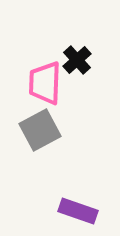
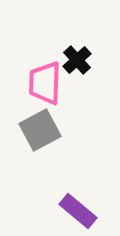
purple rectangle: rotated 21 degrees clockwise
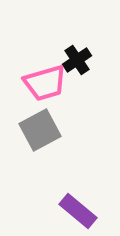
black cross: rotated 8 degrees clockwise
pink trapezoid: rotated 108 degrees counterclockwise
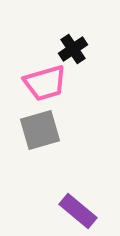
black cross: moved 4 px left, 11 px up
gray square: rotated 12 degrees clockwise
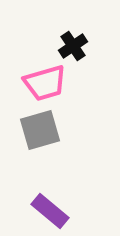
black cross: moved 3 px up
purple rectangle: moved 28 px left
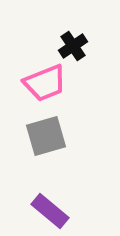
pink trapezoid: rotated 6 degrees counterclockwise
gray square: moved 6 px right, 6 px down
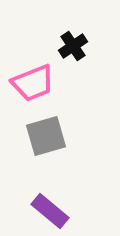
pink trapezoid: moved 12 px left
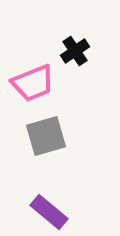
black cross: moved 2 px right, 5 px down
purple rectangle: moved 1 px left, 1 px down
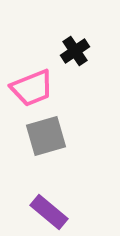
pink trapezoid: moved 1 px left, 5 px down
